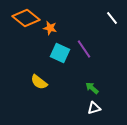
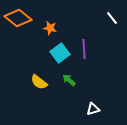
orange diamond: moved 8 px left
purple line: rotated 30 degrees clockwise
cyan square: rotated 30 degrees clockwise
green arrow: moved 23 px left, 8 px up
white triangle: moved 1 px left, 1 px down
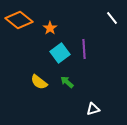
orange diamond: moved 1 px right, 2 px down
orange star: rotated 24 degrees clockwise
green arrow: moved 2 px left, 2 px down
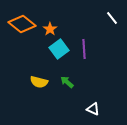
orange diamond: moved 3 px right, 4 px down
orange star: moved 1 px down
cyan square: moved 1 px left, 4 px up
yellow semicircle: rotated 24 degrees counterclockwise
white triangle: rotated 40 degrees clockwise
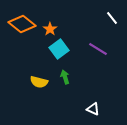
purple line: moved 14 px right; rotated 54 degrees counterclockwise
green arrow: moved 2 px left, 5 px up; rotated 32 degrees clockwise
